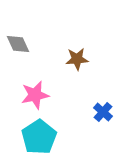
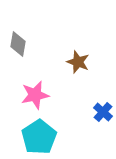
gray diamond: rotated 35 degrees clockwise
brown star: moved 1 px right, 3 px down; rotated 25 degrees clockwise
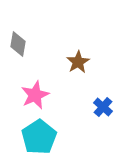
brown star: rotated 20 degrees clockwise
pink star: rotated 12 degrees counterclockwise
blue cross: moved 5 px up
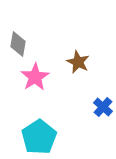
brown star: rotated 15 degrees counterclockwise
pink star: moved 18 px up; rotated 8 degrees counterclockwise
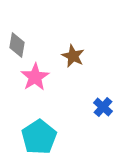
gray diamond: moved 1 px left, 1 px down
brown star: moved 5 px left, 6 px up
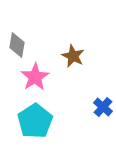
cyan pentagon: moved 4 px left, 16 px up
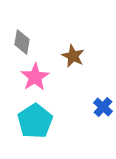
gray diamond: moved 5 px right, 3 px up
